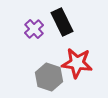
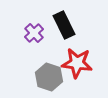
black rectangle: moved 2 px right, 3 px down
purple cross: moved 4 px down
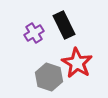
purple cross: rotated 12 degrees clockwise
red star: rotated 24 degrees clockwise
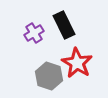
gray hexagon: moved 1 px up
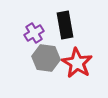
black rectangle: moved 1 px right; rotated 16 degrees clockwise
gray hexagon: moved 3 px left, 18 px up; rotated 12 degrees counterclockwise
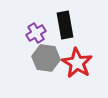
purple cross: moved 2 px right
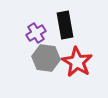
red star: moved 1 px up
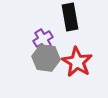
black rectangle: moved 5 px right, 8 px up
purple cross: moved 7 px right, 6 px down
